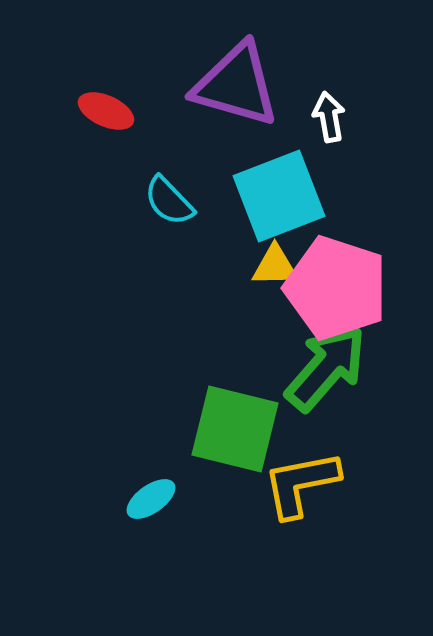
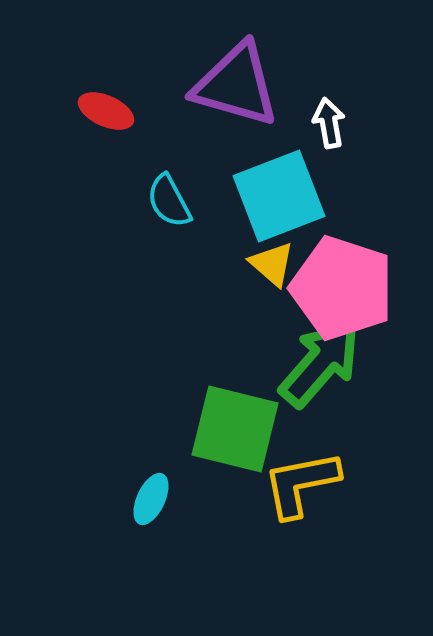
white arrow: moved 6 px down
cyan semicircle: rotated 16 degrees clockwise
yellow triangle: moved 3 px left, 2 px up; rotated 42 degrees clockwise
pink pentagon: moved 6 px right
green arrow: moved 6 px left, 4 px up
cyan ellipse: rotated 30 degrees counterclockwise
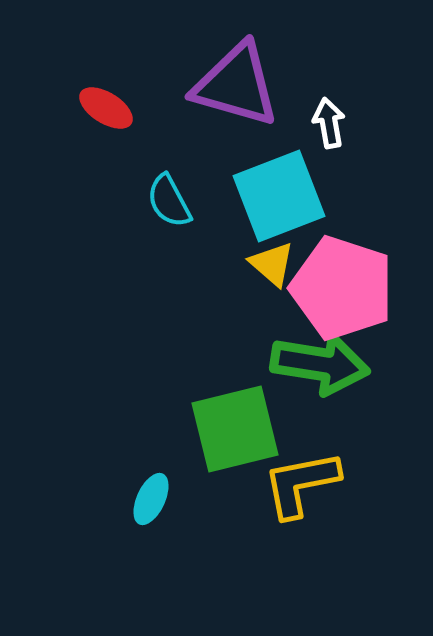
red ellipse: moved 3 px up; rotated 8 degrees clockwise
green arrow: rotated 58 degrees clockwise
green square: rotated 28 degrees counterclockwise
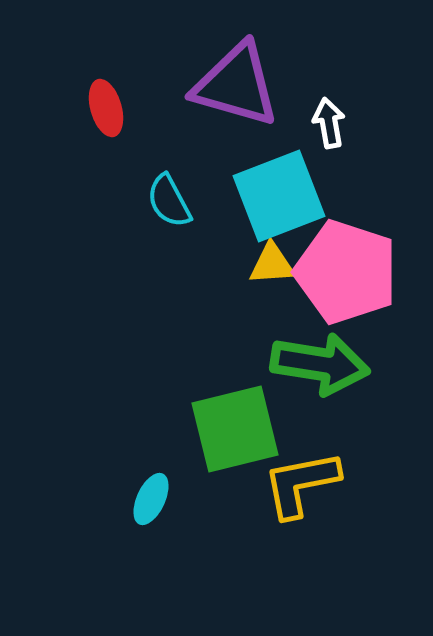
red ellipse: rotated 42 degrees clockwise
yellow triangle: rotated 45 degrees counterclockwise
pink pentagon: moved 4 px right, 16 px up
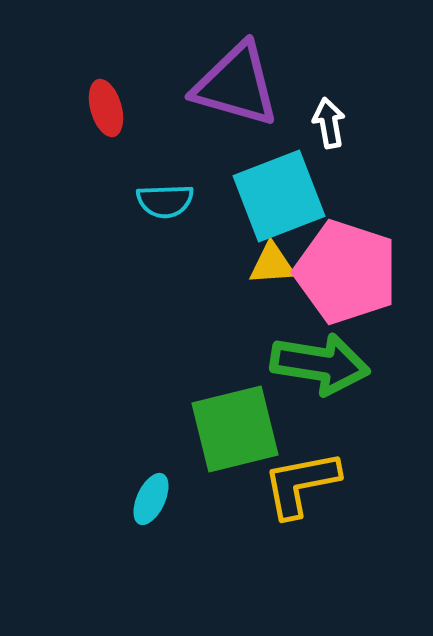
cyan semicircle: moved 4 px left; rotated 64 degrees counterclockwise
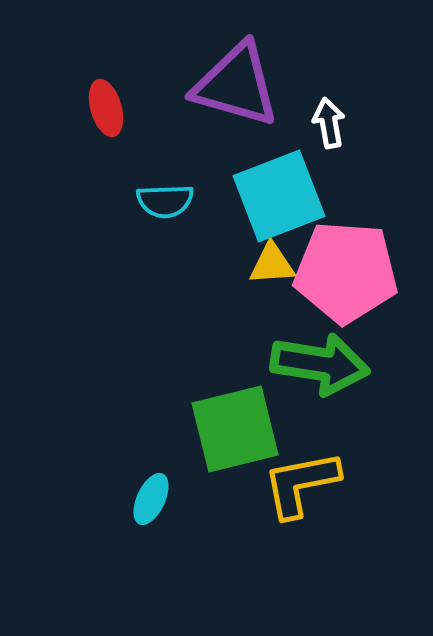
pink pentagon: rotated 14 degrees counterclockwise
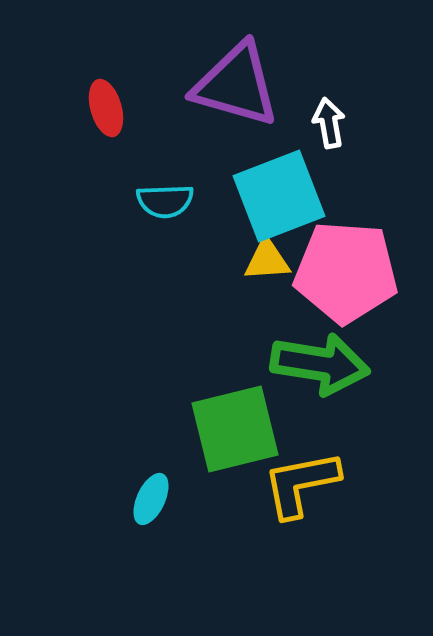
yellow triangle: moved 5 px left, 4 px up
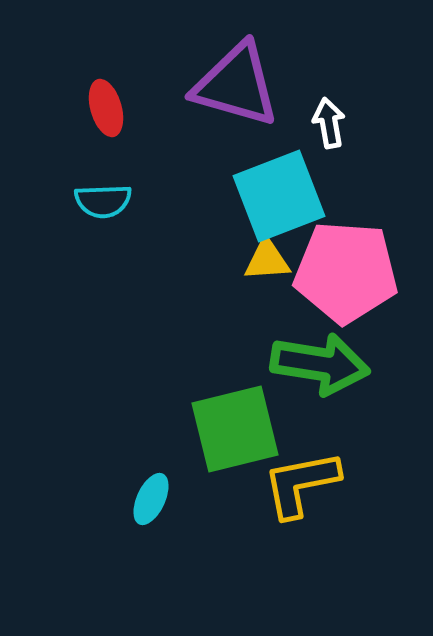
cyan semicircle: moved 62 px left
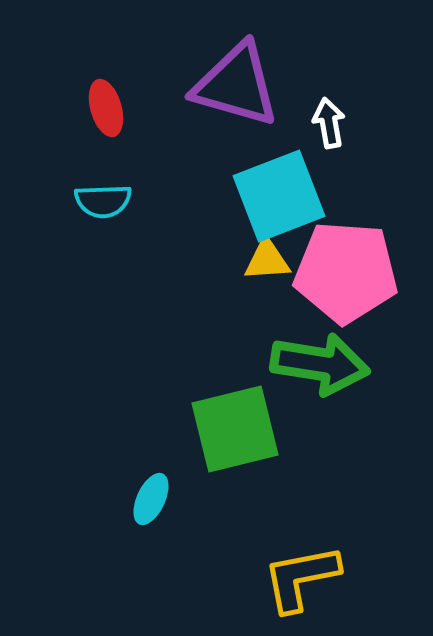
yellow L-shape: moved 94 px down
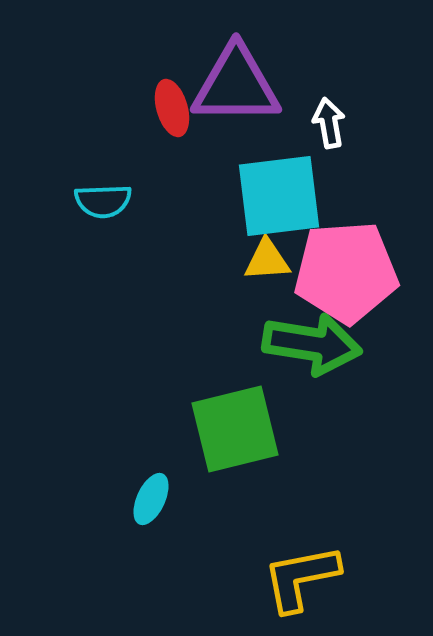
purple triangle: rotated 16 degrees counterclockwise
red ellipse: moved 66 px right
cyan square: rotated 14 degrees clockwise
pink pentagon: rotated 8 degrees counterclockwise
green arrow: moved 8 px left, 20 px up
